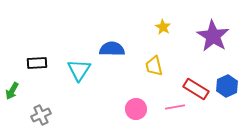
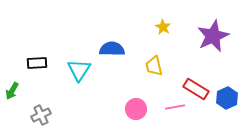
purple star: rotated 16 degrees clockwise
blue hexagon: moved 12 px down
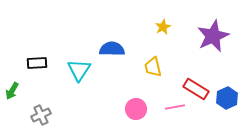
yellow star: rotated 14 degrees clockwise
yellow trapezoid: moved 1 px left, 1 px down
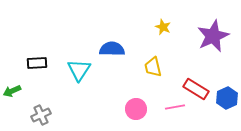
yellow star: rotated 21 degrees counterclockwise
green arrow: rotated 36 degrees clockwise
